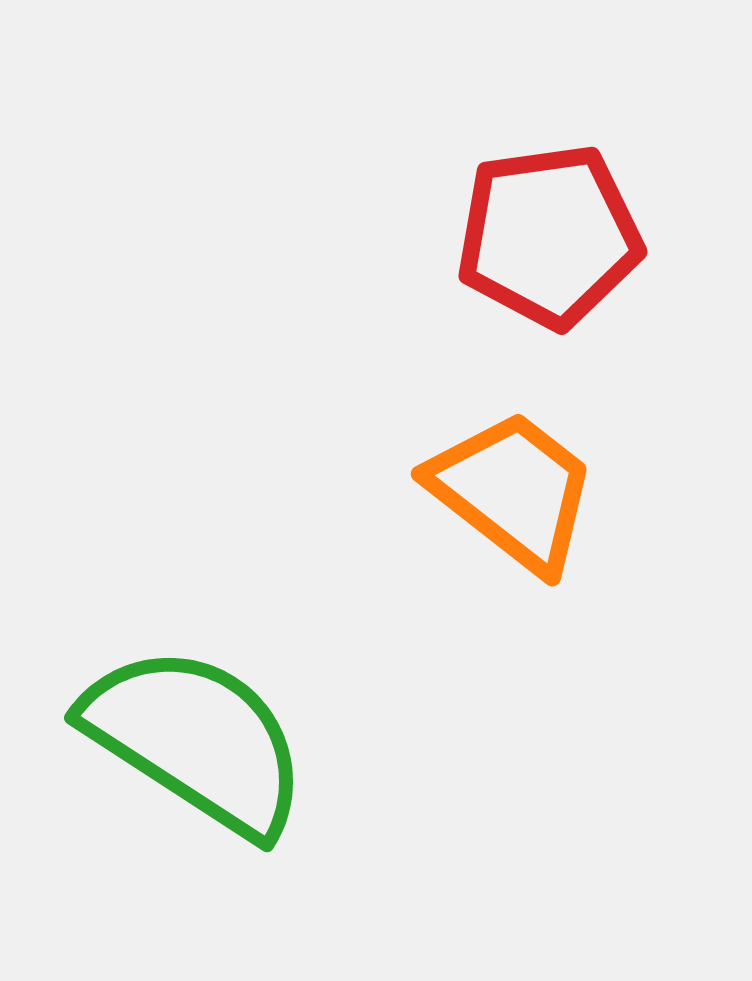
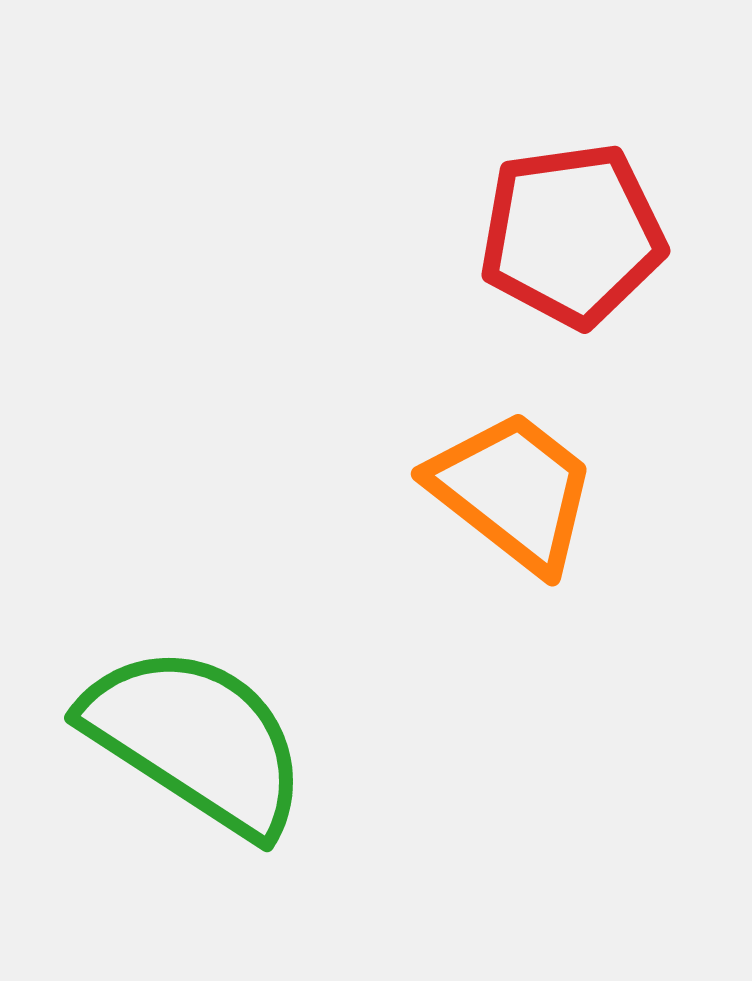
red pentagon: moved 23 px right, 1 px up
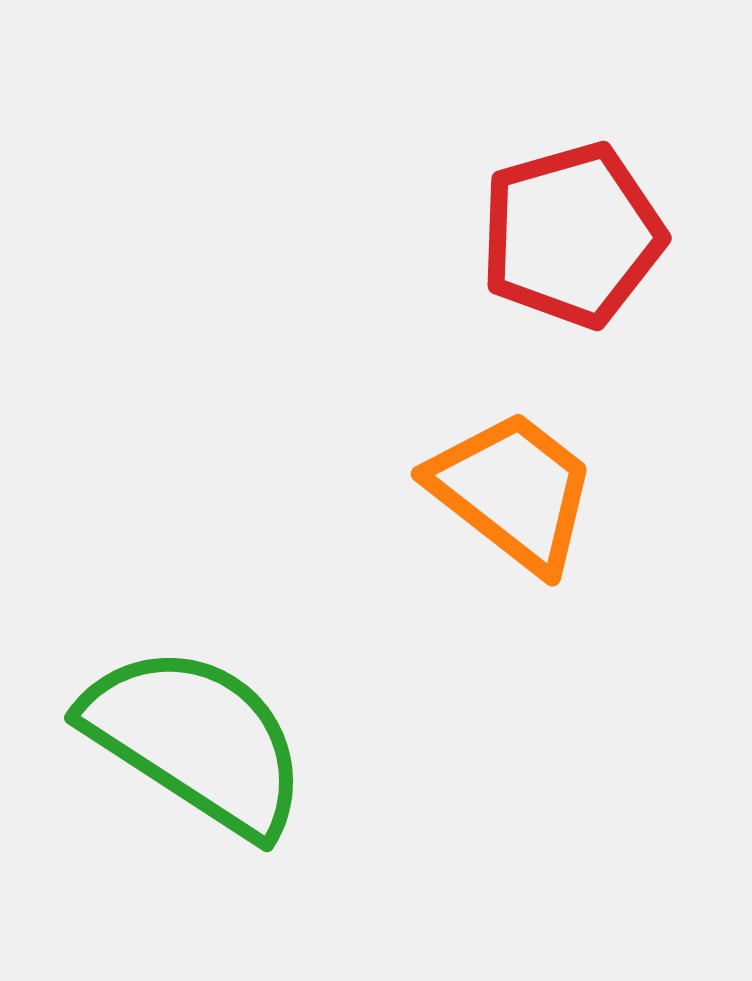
red pentagon: rotated 8 degrees counterclockwise
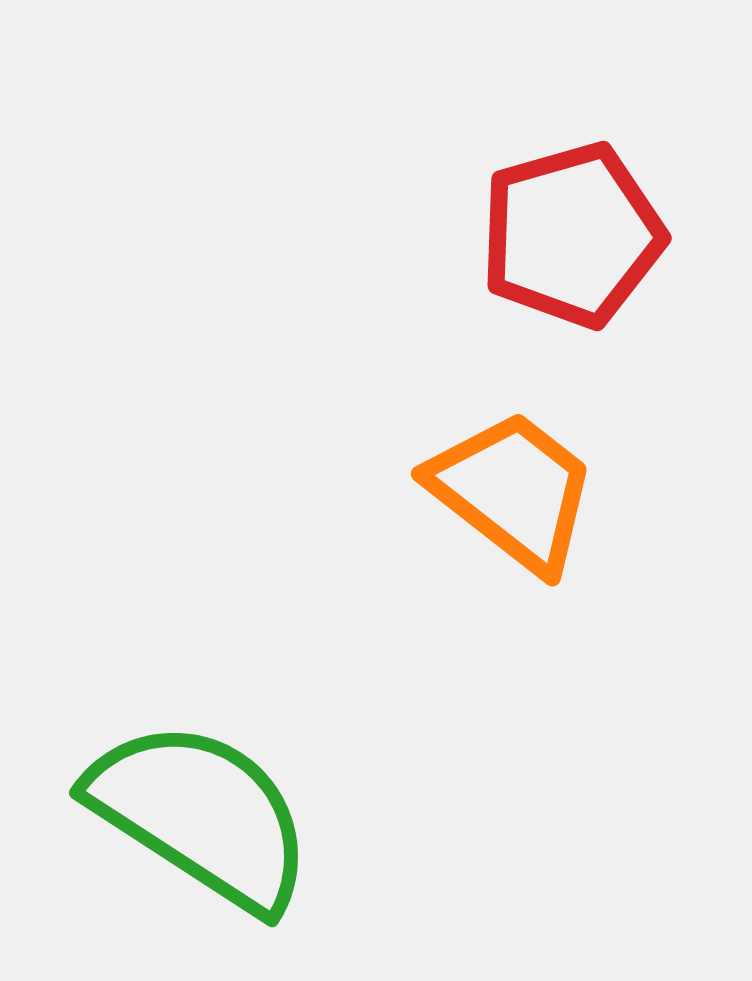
green semicircle: moved 5 px right, 75 px down
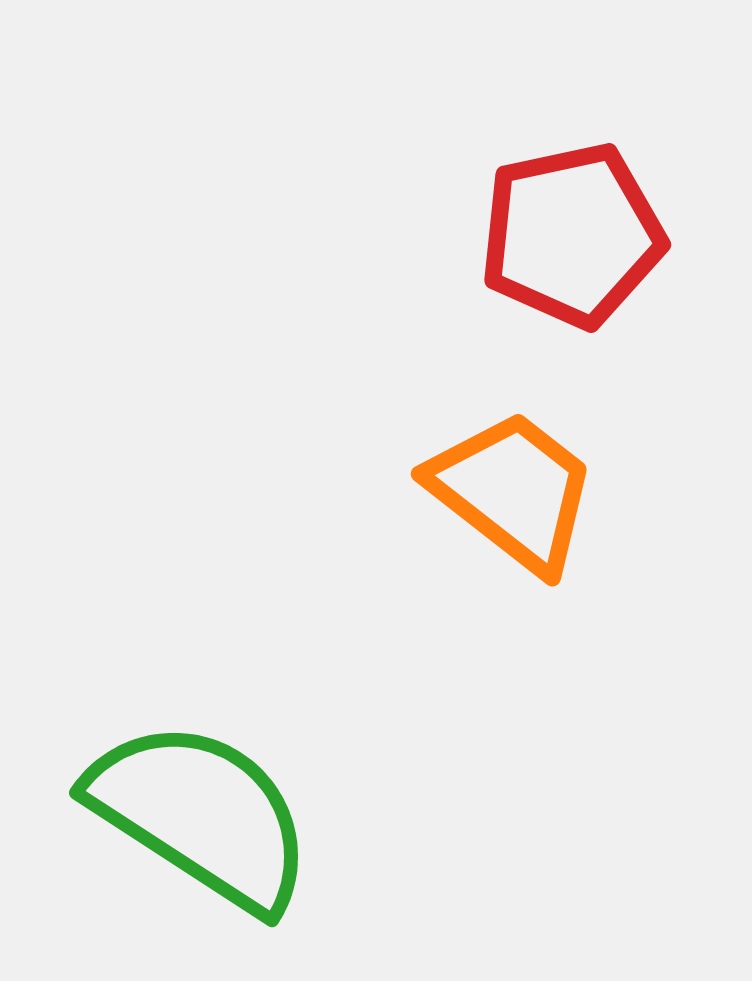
red pentagon: rotated 4 degrees clockwise
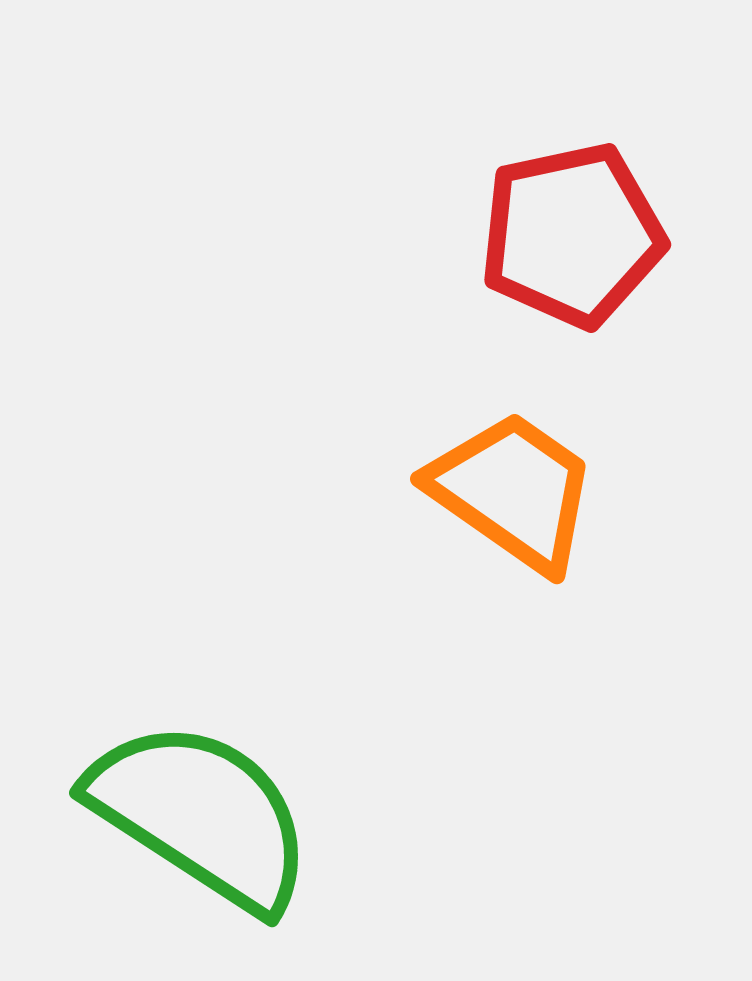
orange trapezoid: rotated 3 degrees counterclockwise
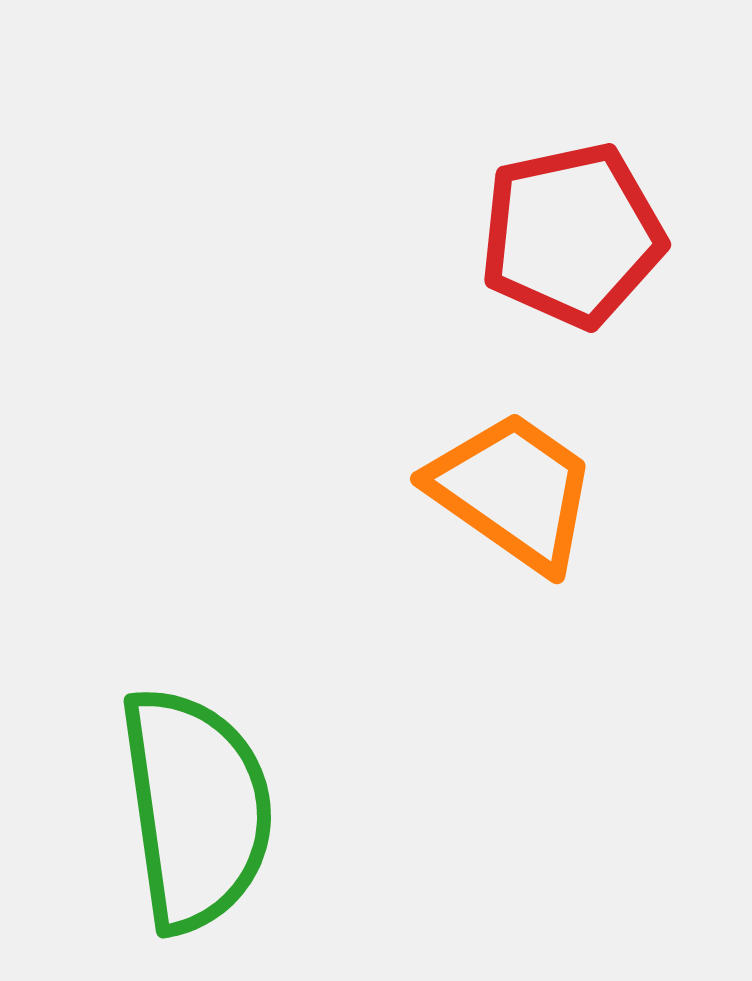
green semicircle: moved 5 px left, 6 px up; rotated 49 degrees clockwise
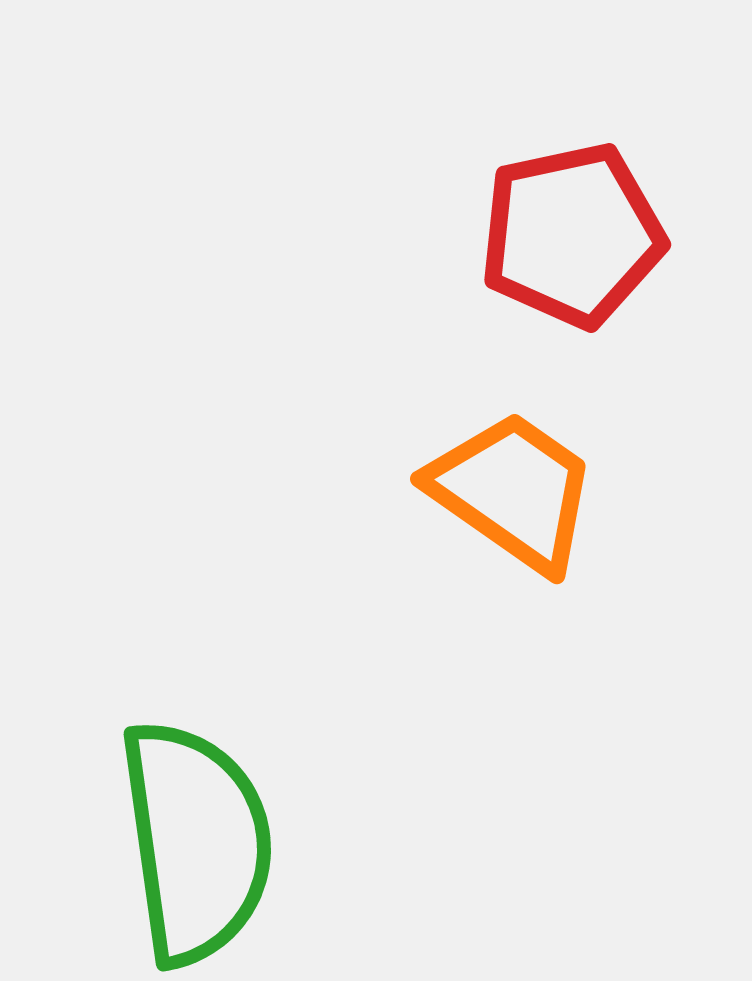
green semicircle: moved 33 px down
